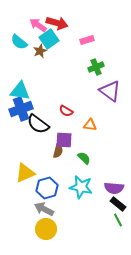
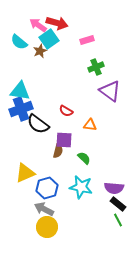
yellow circle: moved 1 px right, 2 px up
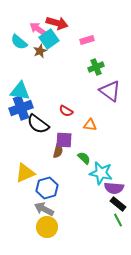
pink arrow: moved 4 px down
blue cross: moved 1 px up
cyan star: moved 20 px right, 14 px up
